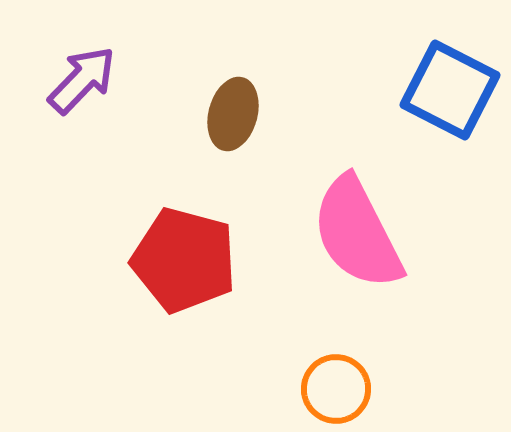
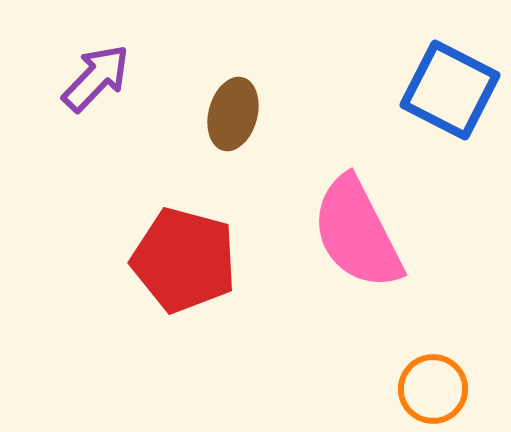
purple arrow: moved 14 px right, 2 px up
orange circle: moved 97 px right
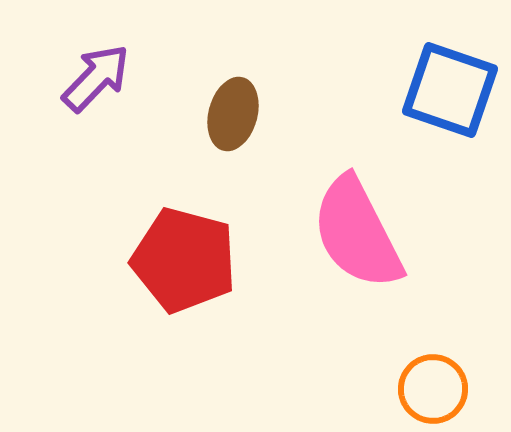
blue square: rotated 8 degrees counterclockwise
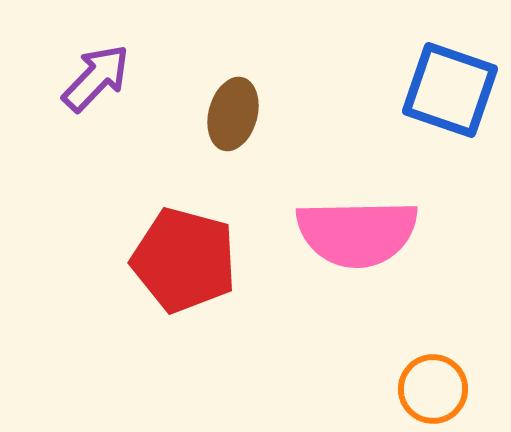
pink semicircle: rotated 64 degrees counterclockwise
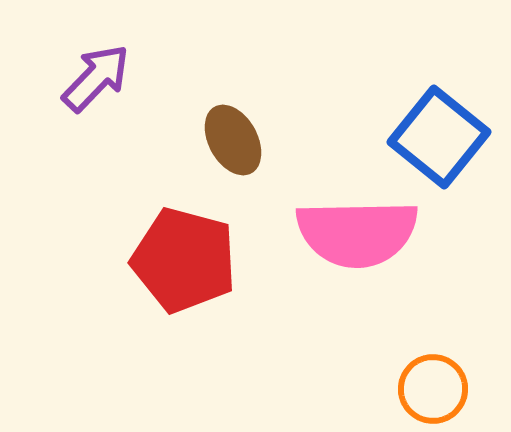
blue square: moved 11 px left, 47 px down; rotated 20 degrees clockwise
brown ellipse: moved 26 px down; rotated 44 degrees counterclockwise
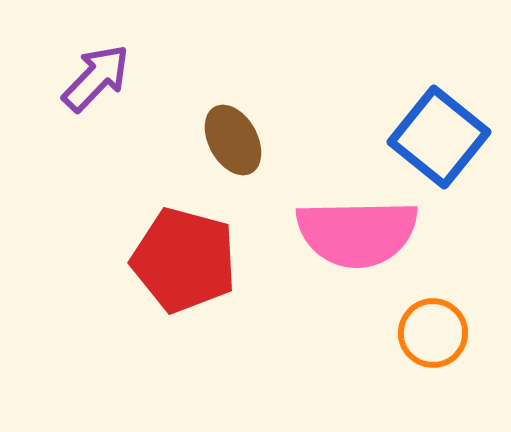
orange circle: moved 56 px up
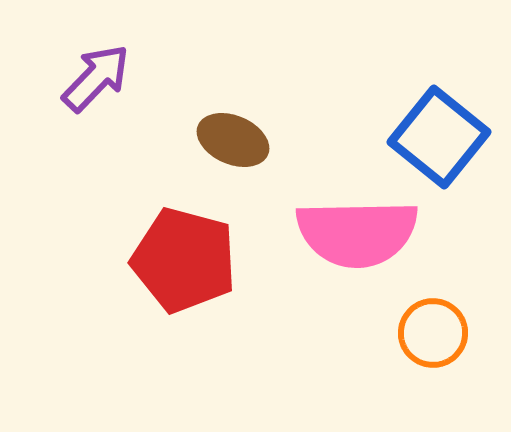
brown ellipse: rotated 38 degrees counterclockwise
